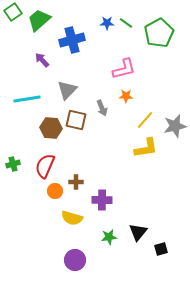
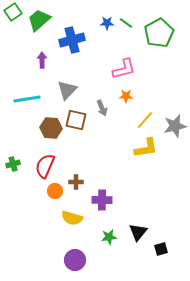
purple arrow: rotated 42 degrees clockwise
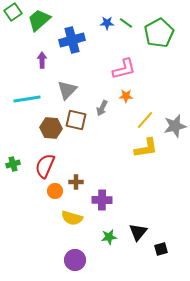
gray arrow: rotated 49 degrees clockwise
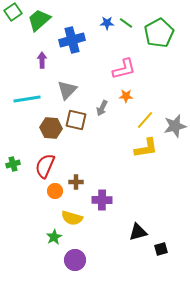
black triangle: rotated 36 degrees clockwise
green star: moved 55 px left; rotated 21 degrees counterclockwise
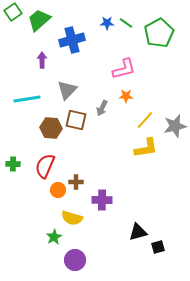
green cross: rotated 16 degrees clockwise
orange circle: moved 3 px right, 1 px up
black square: moved 3 px left, 2 px up
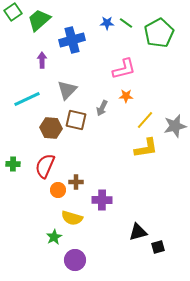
cyan line: rotated 16 degrees counterclockwise
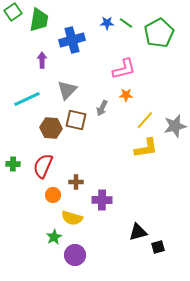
green trapezoid: rotated 140 degrees clockwise
orange star: moved 1 px up
red semicircle: moved 2 px left
orange circle: moved 5 px left, 5 px down
purple circle: moved 5 px up
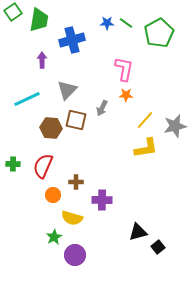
pink L-shape: rotated 65 degrees counterclockwise
black square: rotated 24 degrees counterclockwise
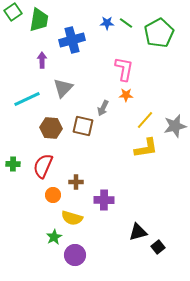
gray triangle: moved 4 px left, 2 px up
gray arrow: moved 1 px right
brown square: moved 7 px right, 6 px down
purple cross: moved 2 px right
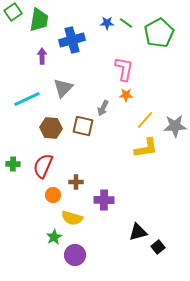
purple arrow: moved 4 px up
gray star: rotated 10 degrees clockwise
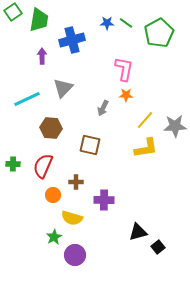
brown square: moved 7 px right, 19 px down
